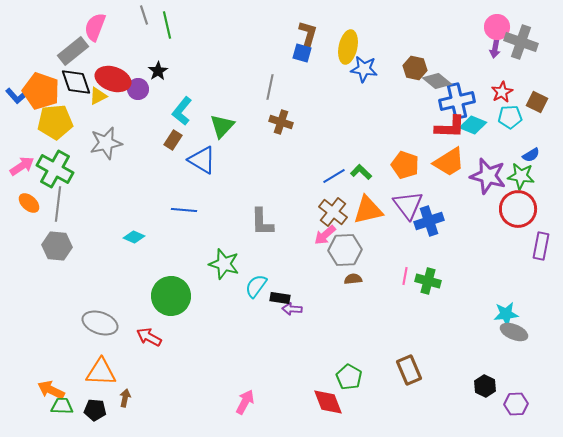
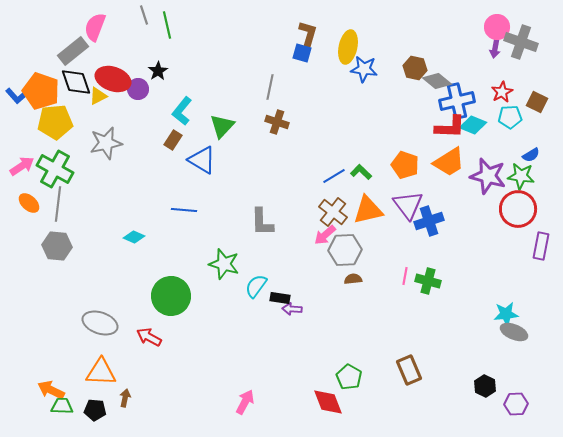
brown cross at (281, 122): moved 4 px left
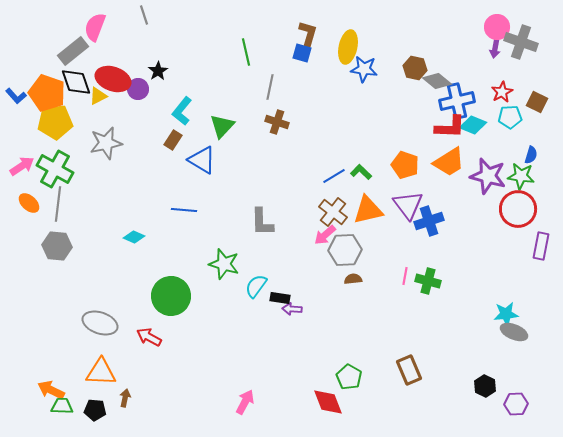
green line at (167, 25): moved 79 px right, 27 px down
orange pentagon at (41, 91): moved 6 px right, 2 px down
blue semicircle at (531, 155): rotated 42 degrees counterclockwise
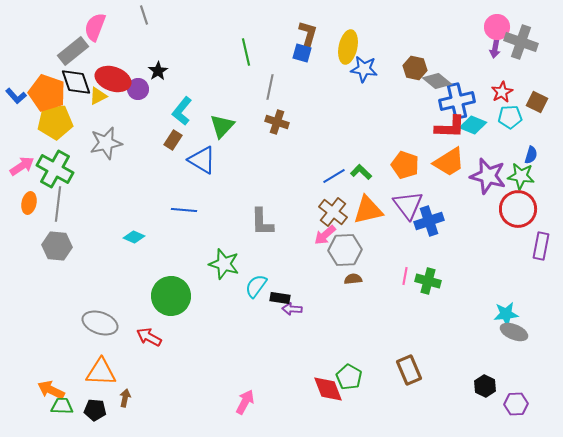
orange ellipse at (29, 203): rotated 60 degrees clockwise
red diamond at (328, 402): moved 13 px up
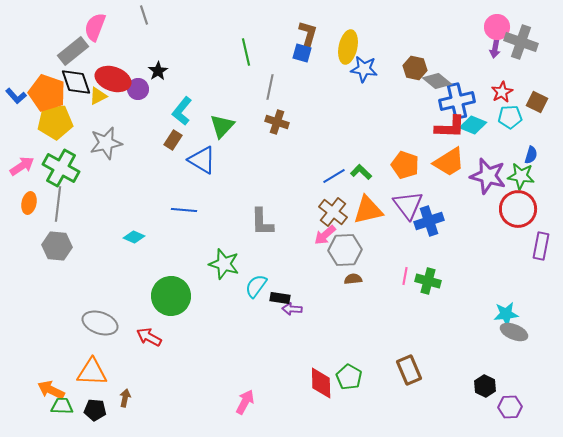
green cross at (55, 169): moved 6 px right, 1 px up
orange triangle at (101, 372): moved 9 px left
red diamond at (328, 389): moved 7 px left, 6 px up; rotated 20 degrees clockwise
purple hexagon at (516, 404): moved 6 px left, 3 px down
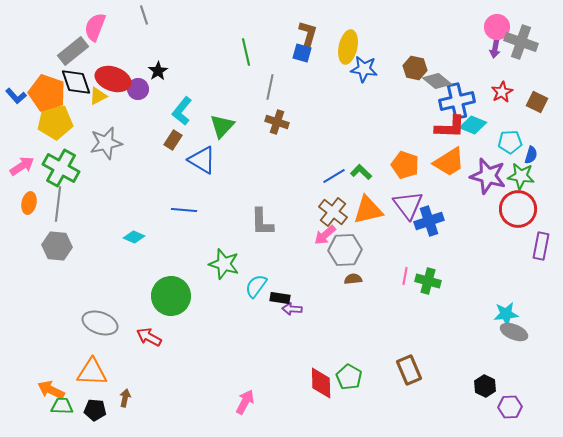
cyan pentagon at (510, 117): moved 25 px down
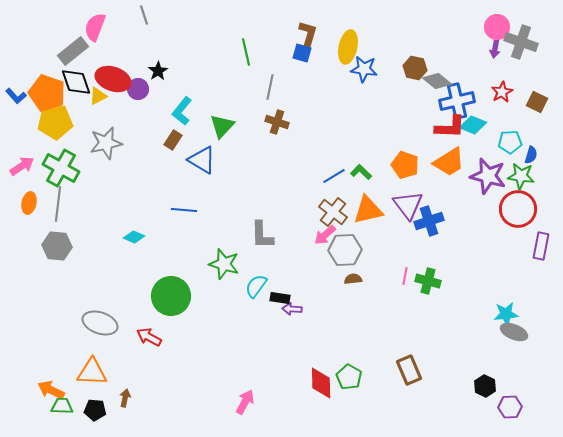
gray L-shape at (262, 222): moved 13 px down
